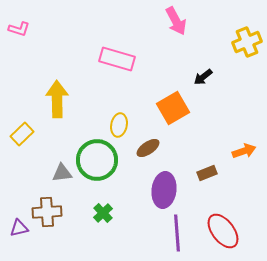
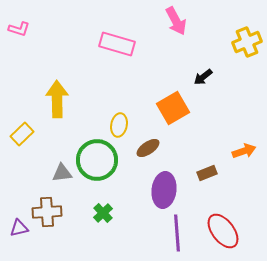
pink rectangle: moved 15 px up
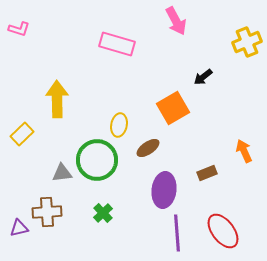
orange arrow: rotated 95 degrees counterclockwise
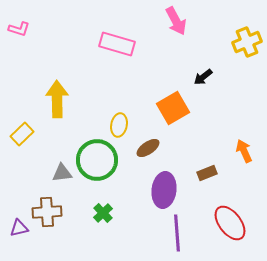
red ellipse: moved 7 px right, 8 px up
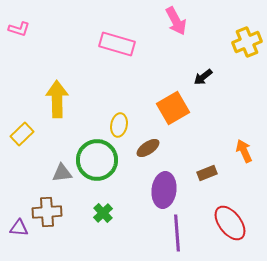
purple triangle: rotated 18 degrees clockwise
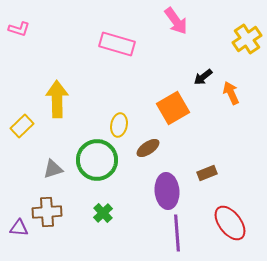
pink arrow: rotated 8 degrees counterclockwise
yellow cross: moved 3 px up; rotated 12 degrees counterclockwise
yellow rectangle: moved 8 px up
orange arrow: moved 13 px left, 58 px up
gray triangle: moved 9 px left, 4 px up; rotated 10 degrees counterclockwise
purple ellipse: moved 3 px right, 1 px down; rotated 12 degrees counterclockwise
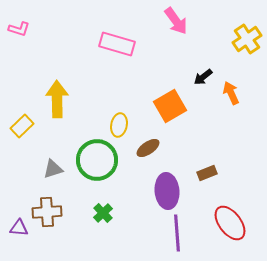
orange square: moved 3 px left, 2 px up
